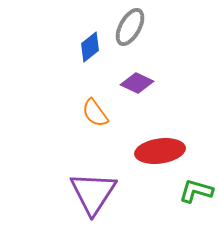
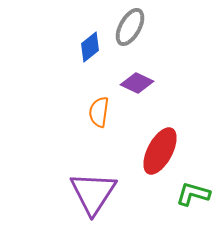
orange semicircle: moved 4 px right, 1 px up; rotated 44 degrees clockwise
red ellipse: rotated 54 degrees counterclockwise
green L-shape: moved 3 px left, 3 px down
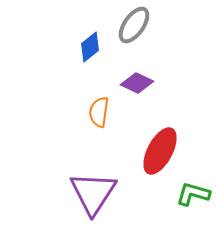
gray ellipse: moved 4 px right, 2 px up; rotated 6 degrees clockwise
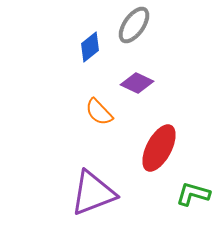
orange semicircle: rotated 52 degrees counterclockwise
red ellipse: moved 1 px left, 3 px up
purple triangle: rotated 36 degrees clockwise
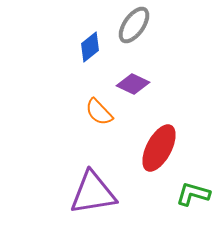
purple diamond: moved 4 px left, 1 px down
purple triangle: rotated 12 degrees clockwise
